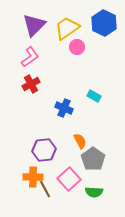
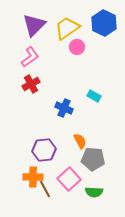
gray pentagon: rotated 30 degrees counterclockwise
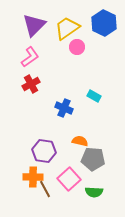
orange semicircle: rotated 49 degrees counterclockwise
purple hexagon: moved 1 px down; rotated 15 degrees clockwise
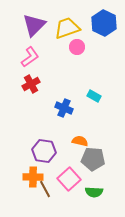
yellow trapezoid: rotated 16 degrees clockwise
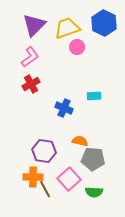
cyan rectangle: rotated 32 degrees counterclockwise
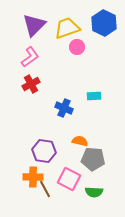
pink square: rotated 20 degrees counterclockwise
